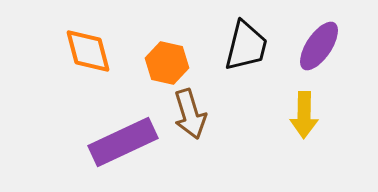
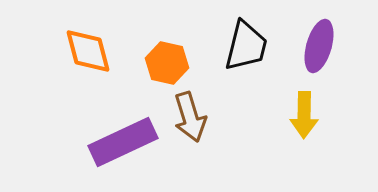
purple ellipse: rotated 18 degrees counterclockwise
brown arrow: moved 3 px down
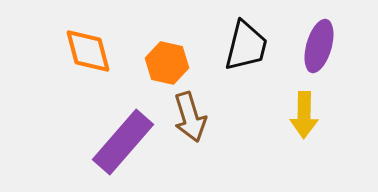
purple rectangle: rotated 24 degrees counterclockwise
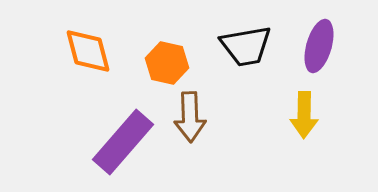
black trapezoid: rotated 66 degrees clockwise
brown arrow: rotated 15 degrees clockwise
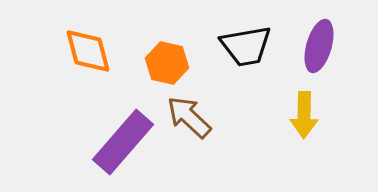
brown arrow: moved 1 px left; rotated 135 degrees clockwise
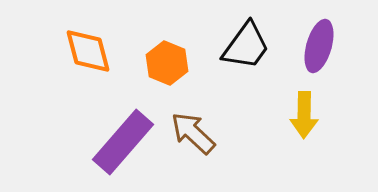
black trapezoid: rotated 44 degrees counterclockwise
orange hexagon: rotated 9 degrees clockwise
brown arrow: moved 4 px right, 16 px down
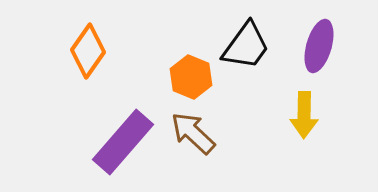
orange diamond: rotated 50 degrees clockwise
orange hexagon: moved 24 px right, 14 px down
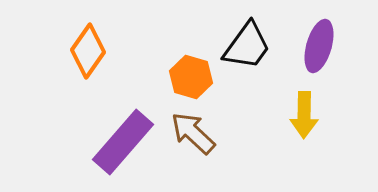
black trapezoid: moved 1 px right
orange hexagon: rotated 6 degrees counterclockwise
